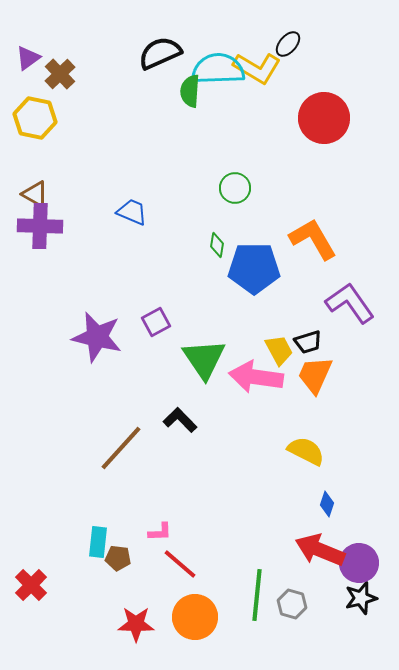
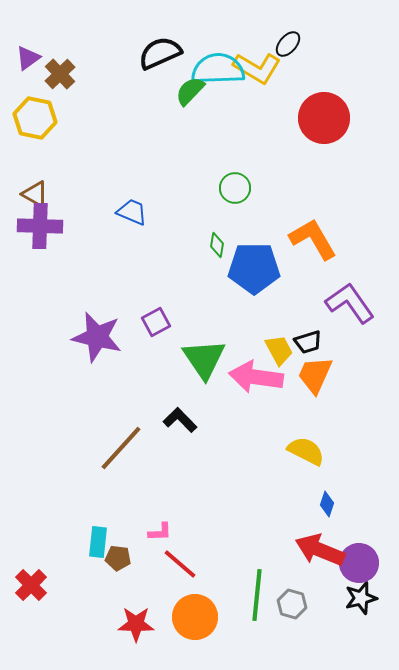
green semicircle: rotated 40 degrees clockwise
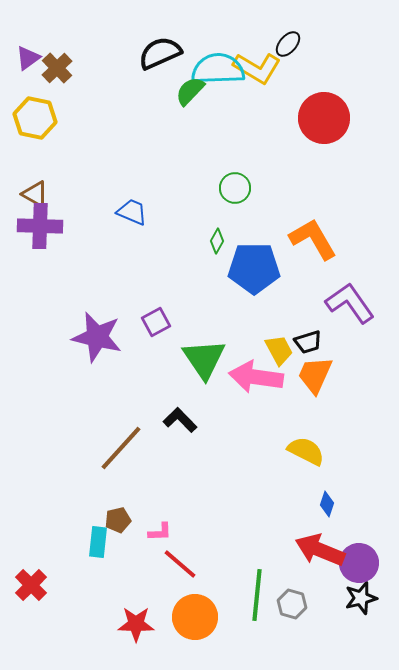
brown cross: moved 3 px left, 6 px up
green diamond: moved 4 px up; rotated 20 degrees clockwise
brown pentagon: moved 38 px up; rotated 20 degrees counterclockwise
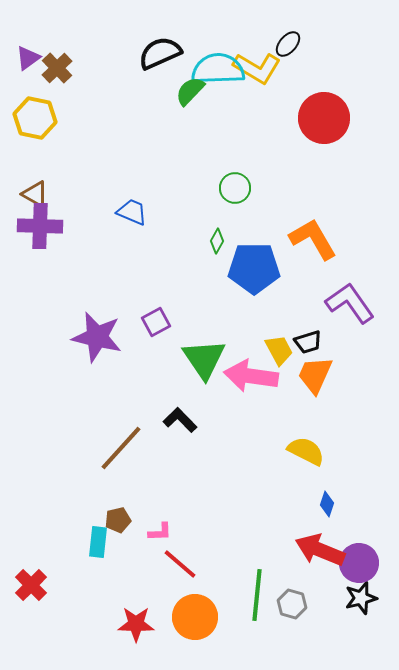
pink arrow: moved 5 px left, 1 px up
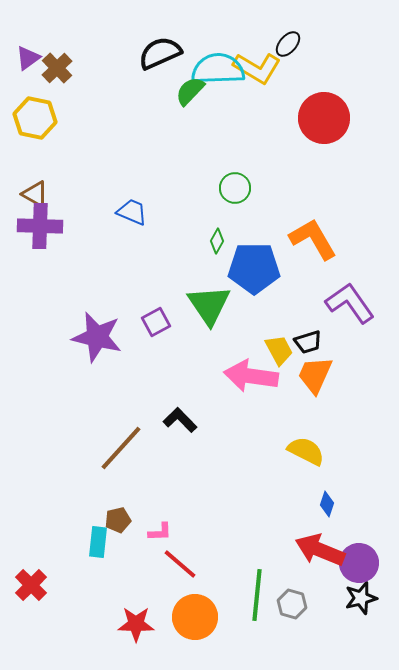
green triangle: moved 5 px right, 54 px up
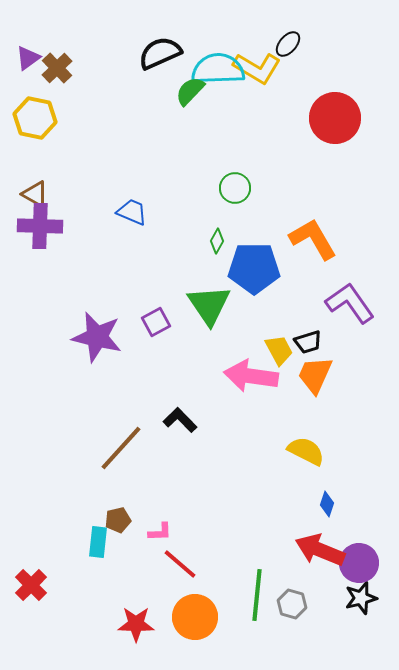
red circle: moved 11 px right
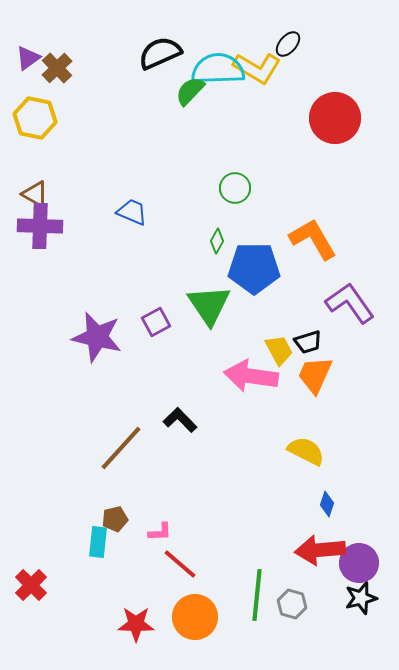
brown pentagon: moved 3 px left, 1 px up
red arrow: rotated 27 degrees counterclockwise
